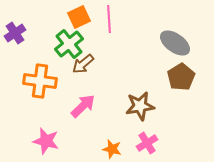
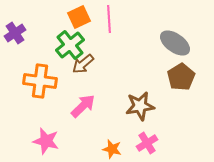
green cross: moved 1 px right, 1 px down
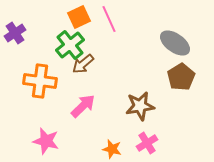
pink line: rotated 20 degrees counterclockwise
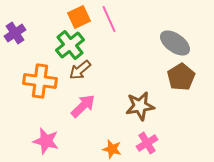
brown arrow: moved 3 px left, 6 px down
